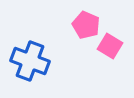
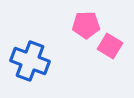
pink pentagon: rotated 24 degrees counterclockwise
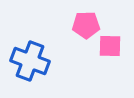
pink square: rotated 30 degrees counterclockwise
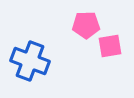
pink square: rotated 10 degrees counterclockwise
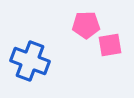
pink square: moved 1 px up
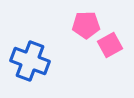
pink square: rotated 20 degrees counterclockwise
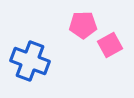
pink pentagon: moved 3 px left
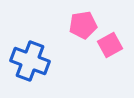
pink pentagon: rotated 8 degrees counterclockwise
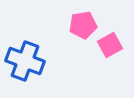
blue cross: moved 5 px left
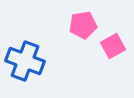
pink square: moved 3 px right, 1 px down
